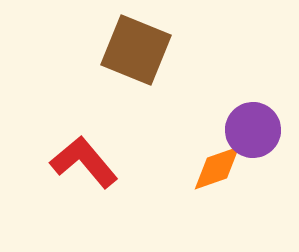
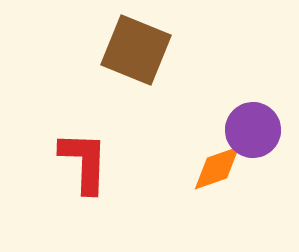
red L-shape: rotated 42 degrees clockwise
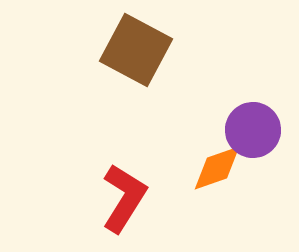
brown square: rotated 6 degrees clockwise
red L-shape: moved 40 px right, 36 px down; rotated 30 degrees clockwise
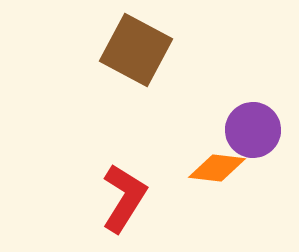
orange diamond: rotated 26 degrees clockwise
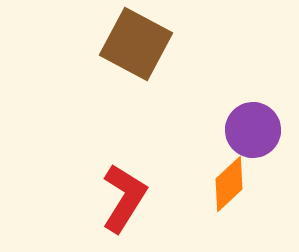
brown square: moved 6 px up
orange diamond: moved 12 px right, 16 px down; rotated 50 degrees counterclockwise
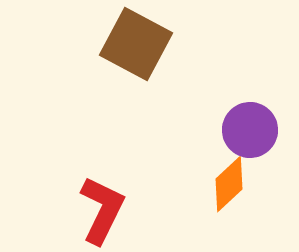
purple circle: moved 3 px left
red L-shape: moved 22 px left, 12 px down; rotated 6 degrees counterclockwise
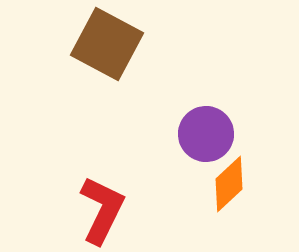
brown square: moved 29 px left
purple circle: moved 44 px left, 4 px down
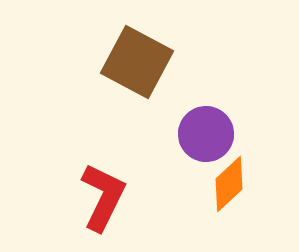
brown square: moved 30 px right, 18 px down
red L-shape: moved 1 px right, 13 px up
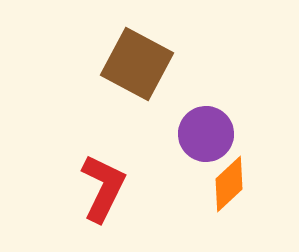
brown square: moved 2 px down
red L-shape: moved 9 px up
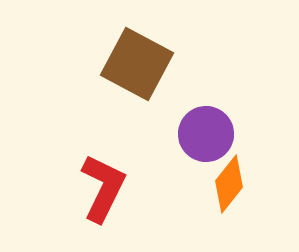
orange diamond: rotated 8 degrees counterclockwise
